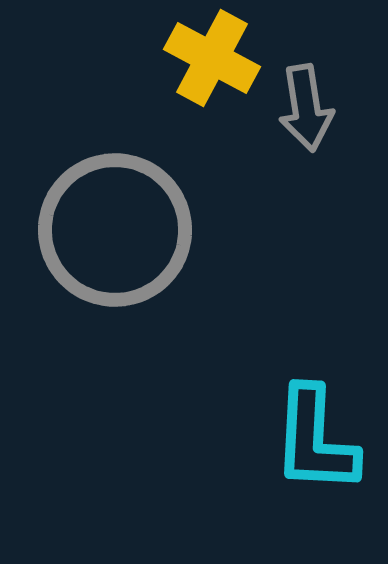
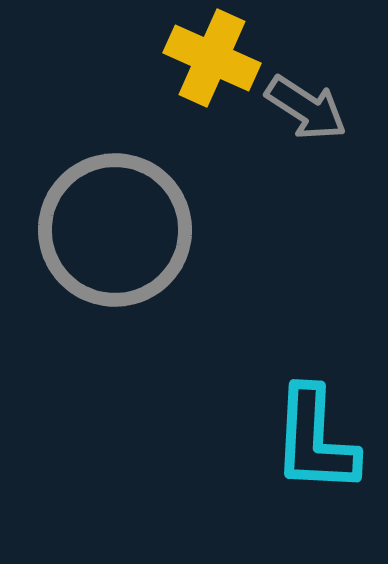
yellow cross: rotated 4 degrees counterclockwise
gray arrow: rotated 48 degrees counterclockwise
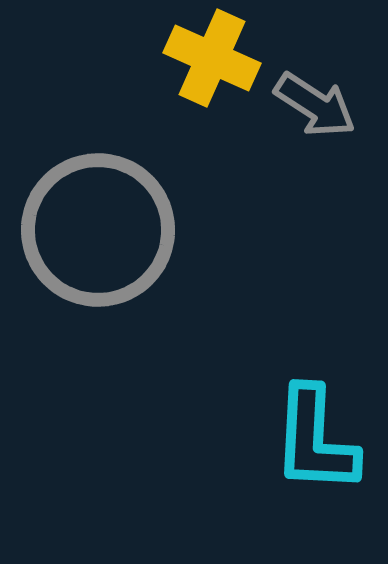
gray arrow: moved 9 px right, 3 px up
gray circle: moved 17 px left
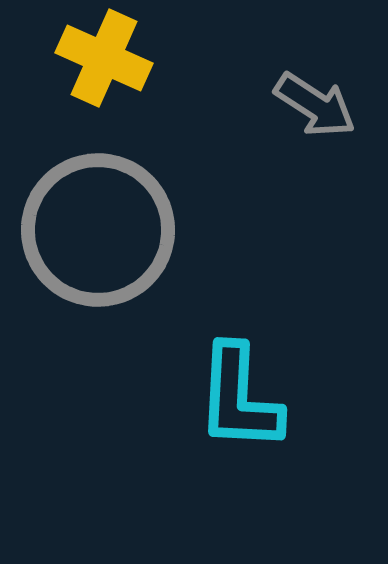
yellow cross: moved 108 px left
cyan L-shape: moved 76 px left, 42 px up
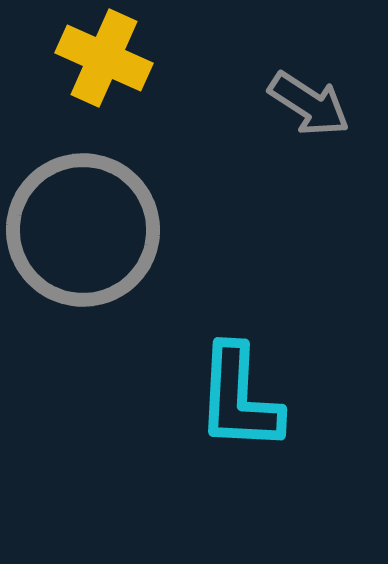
gray arrow: moved 6 px left, 1 px up
gray circle: moved 15 px left
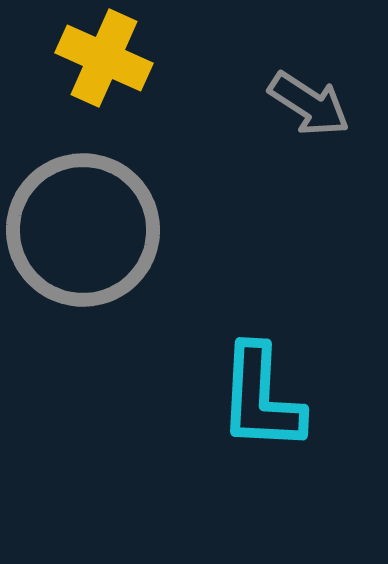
cyan L-shape: moved 22 px right
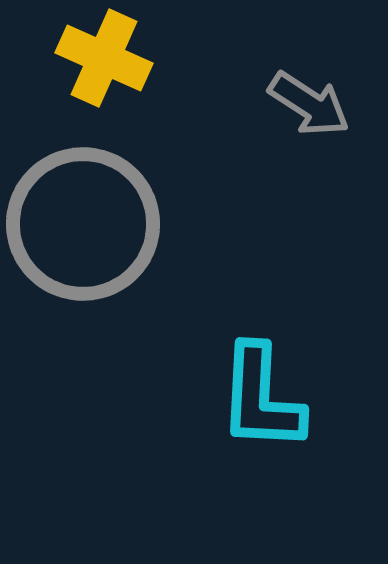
gray circle: moved 6 px up
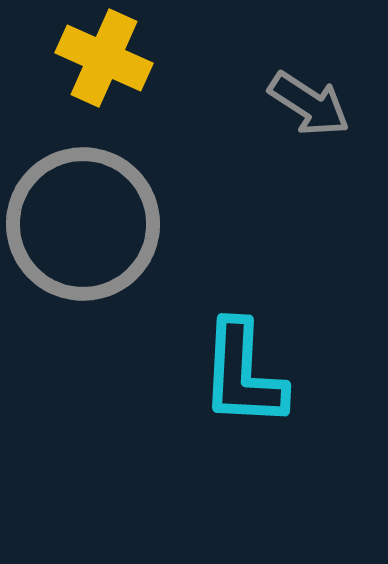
cyan L-shape: moved 18 px left, 24 px up
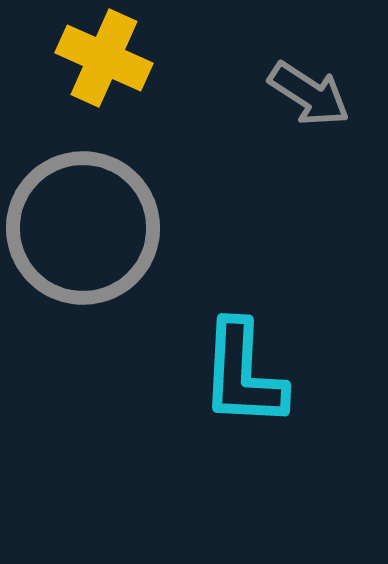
gray arrow: moved 10 px up
gray circle: moved 4 px down
